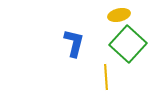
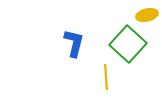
yellow ellipse: moved 28 px right
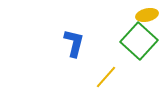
green square: moved 11 px right, 3 px up
yellow line: rotated 45 degrees clockwise
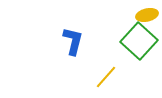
blue L-shape: moved 1 px left, 2 px up
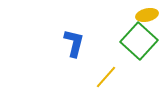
blue L-shape: moved 1 px right, 2 px down
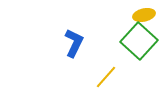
yellow ellipse: moved 3 px left
blue L-shape: rotated 12 degrees clockwise
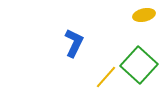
green square: moved 24 px down
